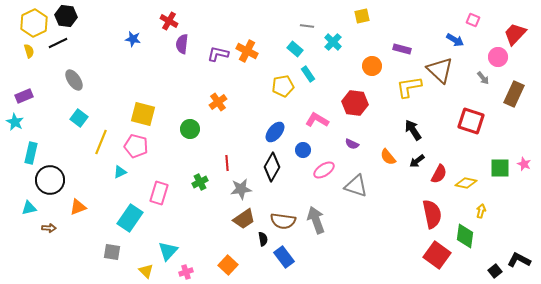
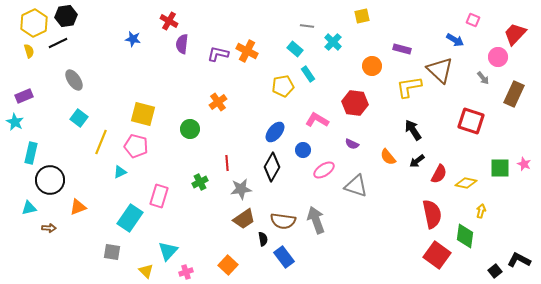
black hexagon at (66, 16): rotated 15 degrees counterclockwise
pink rectangle at (159, 193): moved 3 px down
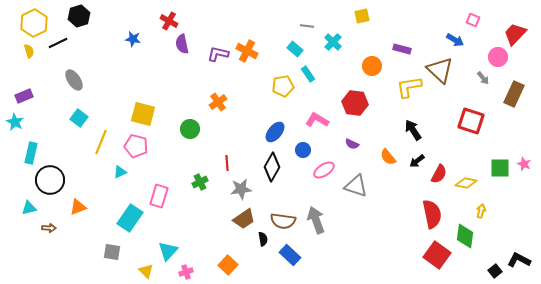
black hexagon at (66, 16): moved 13 px right; rotated 10 degrees counterclockwise
purple semicircle at (182, 44): rotated 18 degrees counterclockwise
blue rectangle at (284, 257): moved 6 px right, 2 px up; rotated 10 degrees counterclockwise
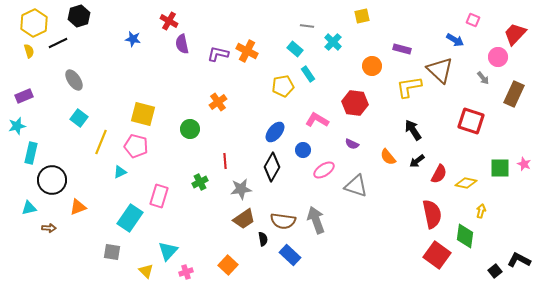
cyan star at (15, 122): moved 2 px right, 4 px down; rotated 30 degrees clockwise
red line at (227, 163): moved 2 px left, 2 px up
black circle at (50, 180): moved 2 px right
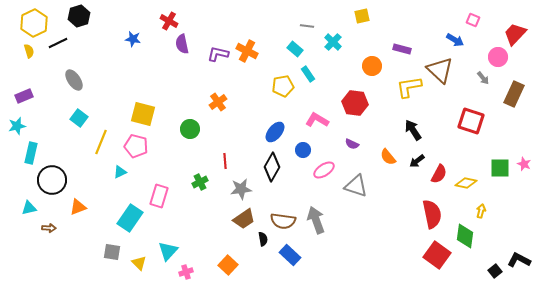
yellow triangle at (146, 271): moved 7 px left, 8 px up
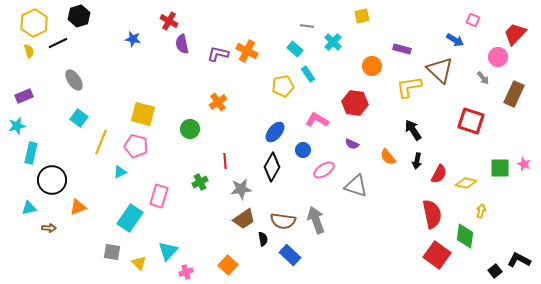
black arrow at (417, 161): rotated 42 degrees counterclockwise
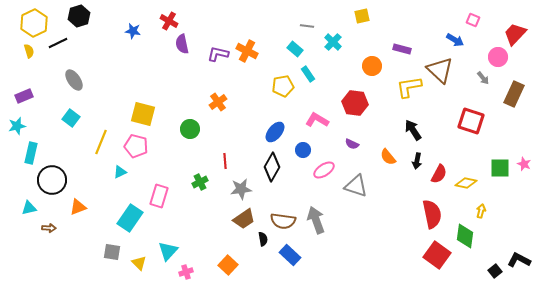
blue star at (133, 39): moved 8 px up
cyan square at (79, 118): moved 8 px left
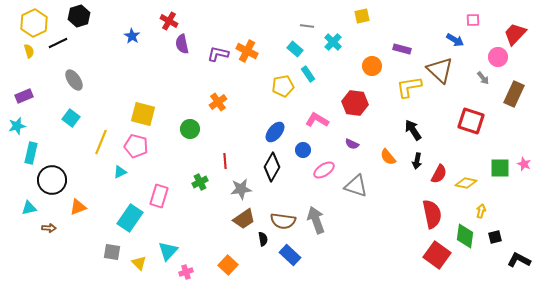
pink square at (473, 20): rotated 24 degrees counterclockwise
blue star at (133, 31): moved 1 px left, 5 px down; rotated 21 degrees clockwise
black square at (495, 271): moved 34 px up; rotated 24 degrees clockwise
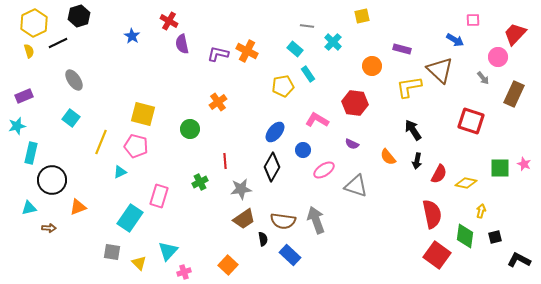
pink cross at (186, 272): moved 2 px left
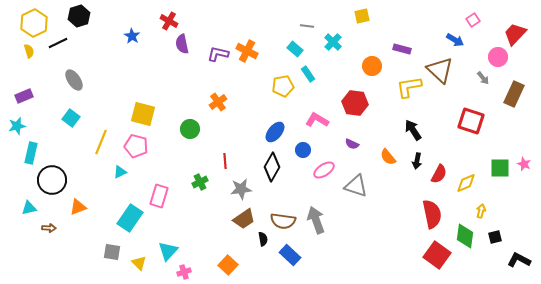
pink square at (473, 20): rotated 32 degrees counterclockwise
yellow diamond at (466, 183): rotated 35 degrees counterclockwise
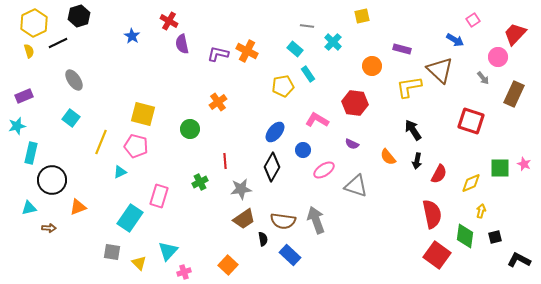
yellow diamond at (466, 183): moved 5 px right
